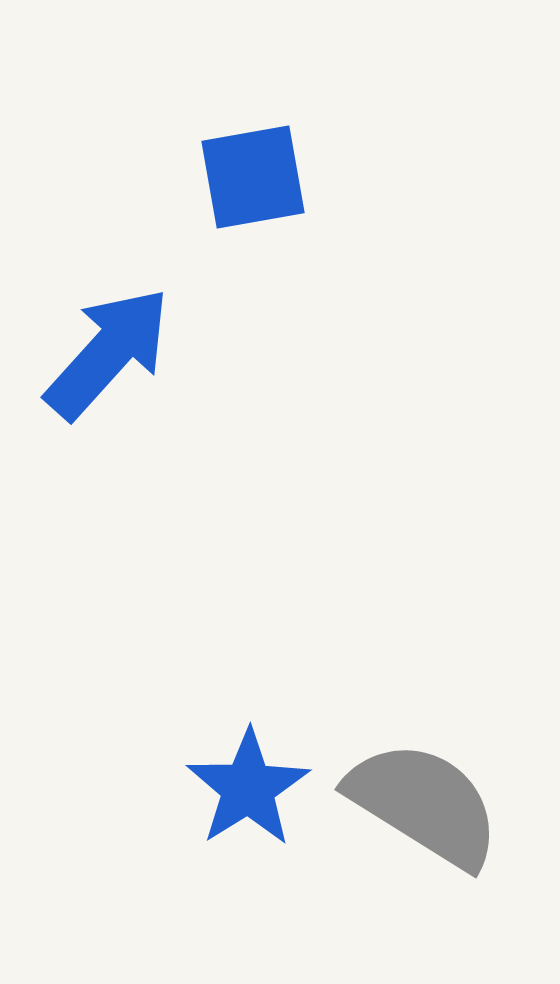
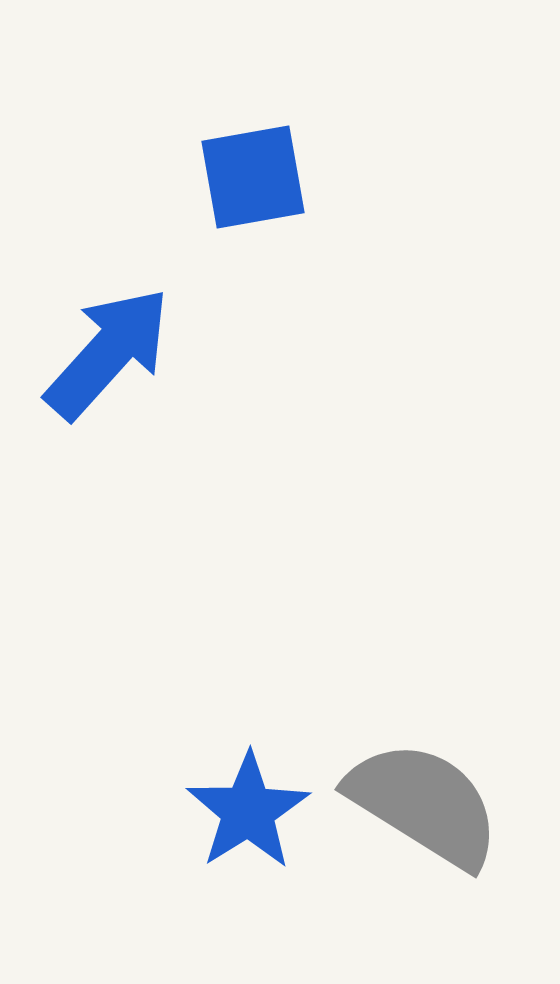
blue star: moved 23 px down
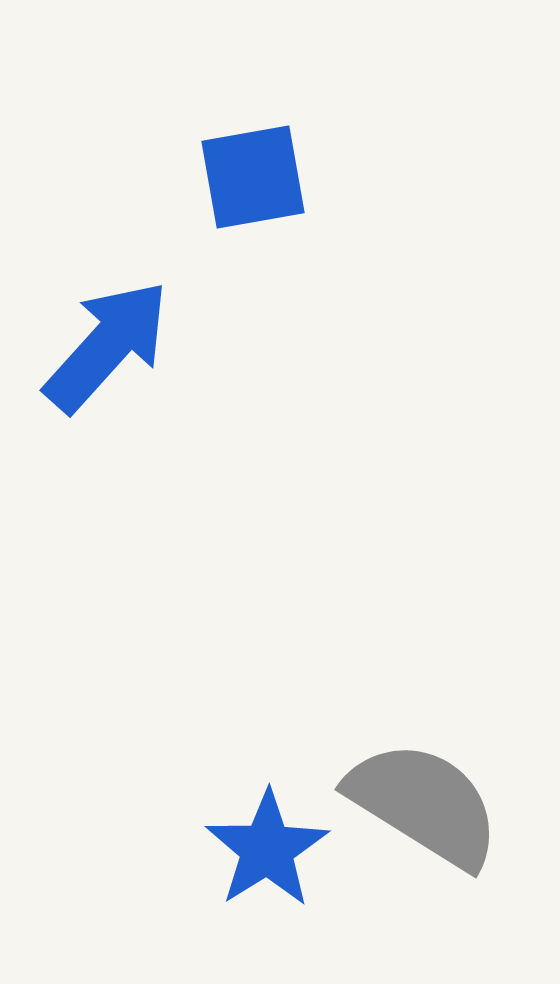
blue arrow: moved 1 px left, 7 px up
blue star: moved 19 px right, 38 px down
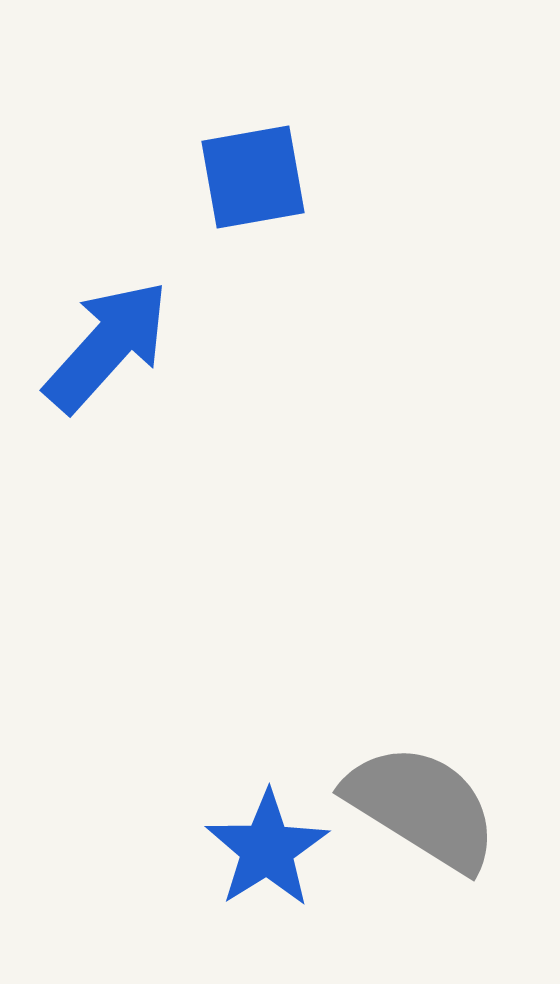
gray semicircle: moved 2 px left, 3 px down
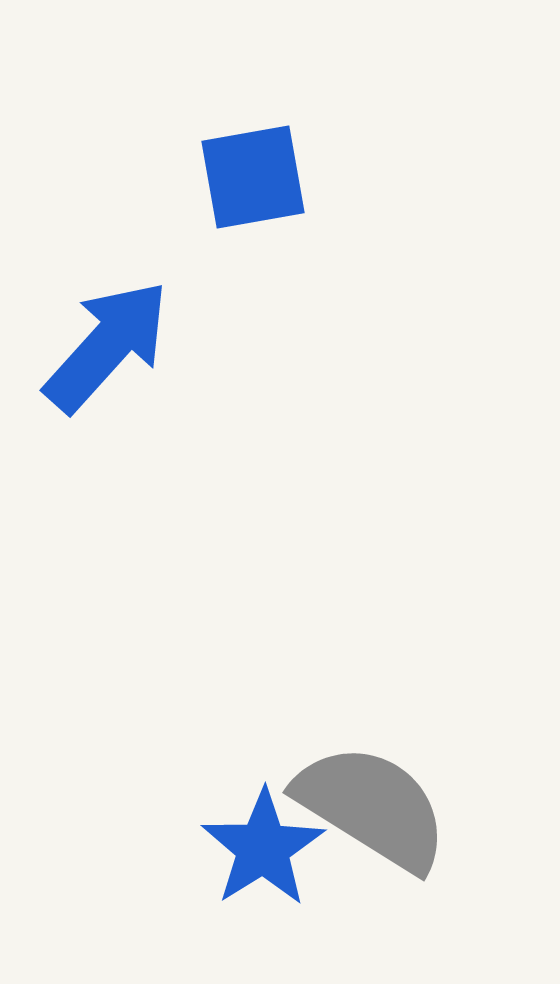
gray semicircle: moved 50 px left
blue star: moved 4 px left, 1 px up
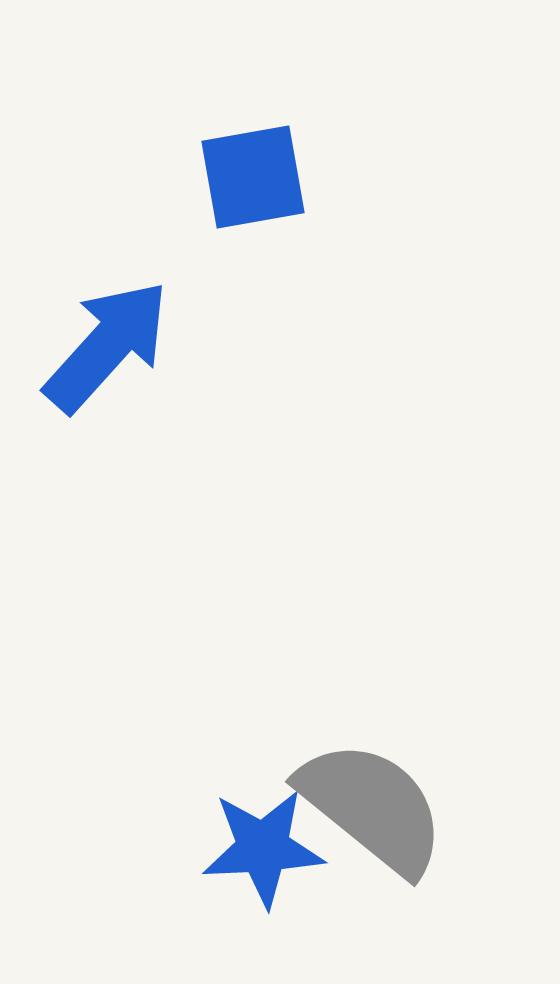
gray semicircle: rotated 7 degrees clockwise
blue star: rotated 29 degrees clockwise
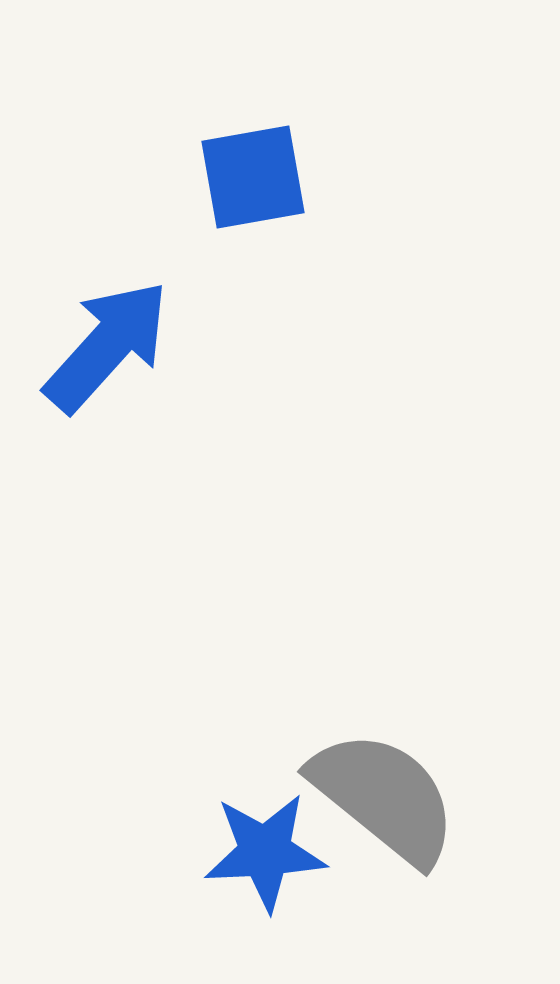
gray semicircle: moved 12 px right, 10 px up
blue star: moved 2 px right, 4 px down
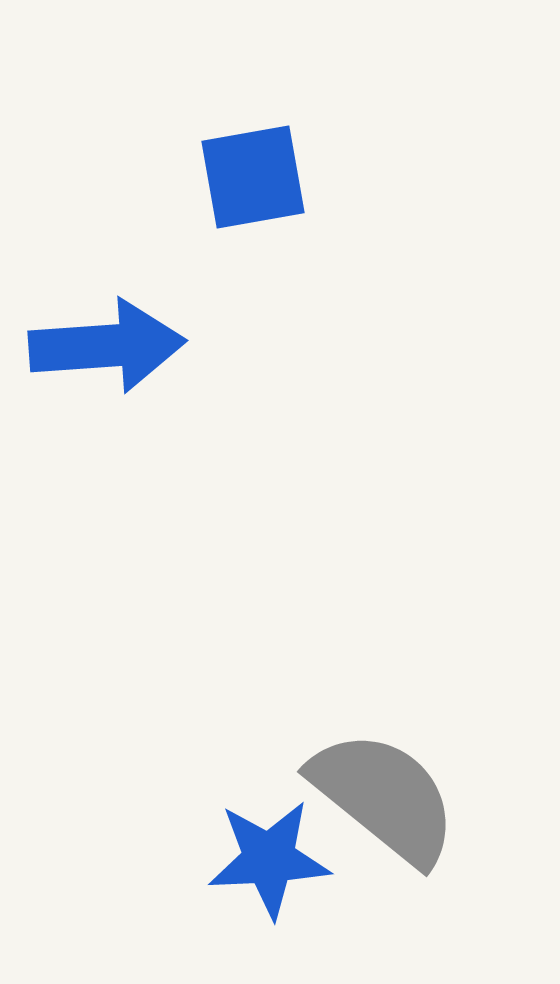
blue arrow: rotated 44 degrees clockwise
blue star: moved 4 px right, 7 px down
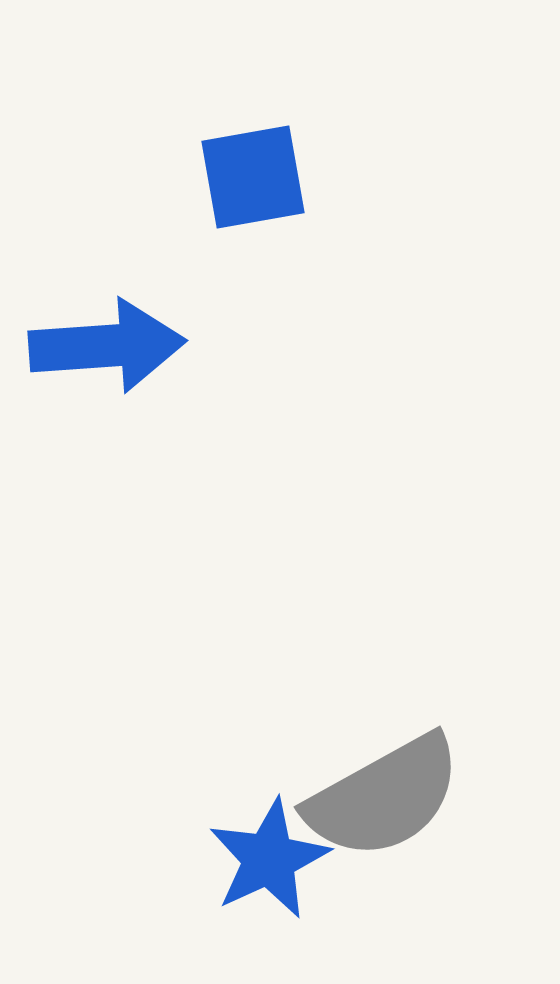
gray semicircle: rotated 112 degrees clockwise
blue star: rotated 22 degrees counterclockwise
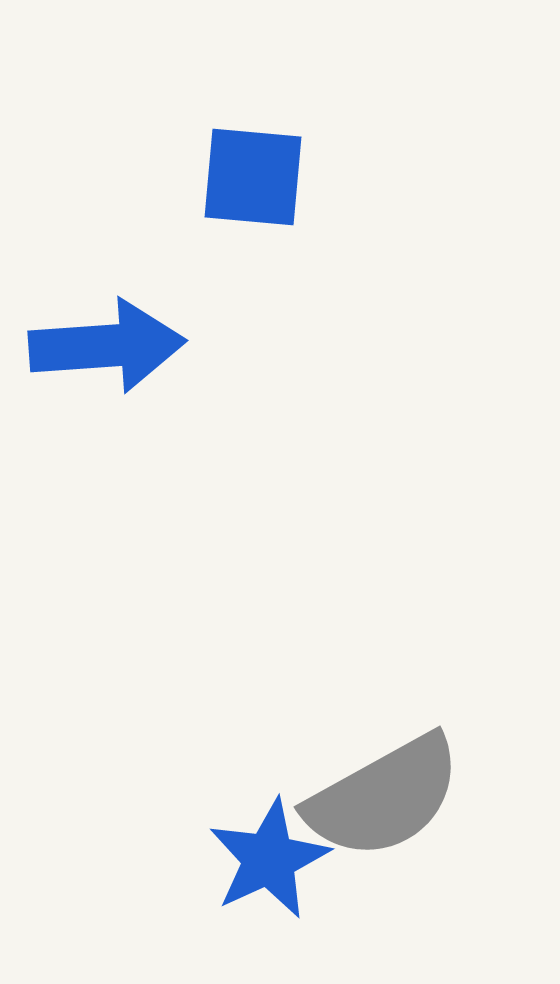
blue square: rotated 15 degrees clockwise
